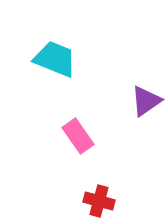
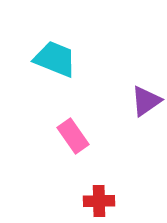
pink rectangle: moved 5 px left
red cross: rotated 16 degrees counterclockwise
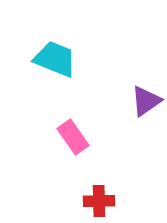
pink rectangle: moved 1 px down
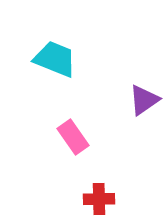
purple triangle: moved 2 px left, 1 px up
red cross: moved 2 px up
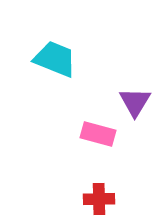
purple triangle: moved 9 px left, 2 px down; rotated 24 degrees counterclockwise
pink rectangle: moved 25 px right, 3 px up; rotated 40 degrees counterclockwise
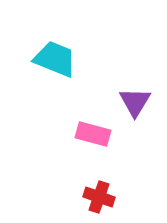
pink rectangle: moved 5 px left
red cross: moved 2 px up; rotated 20 degrees clockwise
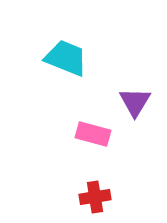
cyan trapezoid: moved 11 px right, 1 px up
red cross: moved 4 px left; rotated 28 degrees counterclockwise
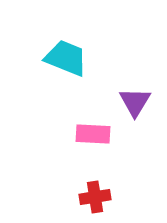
pink rectangle: rotated 12 degrees counterclockwise
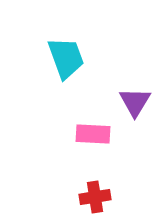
cyan trapezoid: rotated 48 degrees clockwise
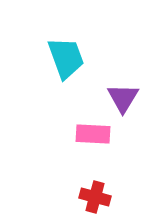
purple triangle: moved 12 px left, 4 px up
red cross: rotated 24 degrees clockwise
